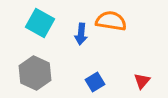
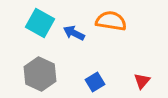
blue arrow: moved 7 px left, 1 px up; rotated 110 degrees clockwise
gray hexagon: moved 5 px right, 1 px down
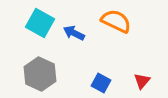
orange semicircle: moved 5 px right; rotated 16 degrees clockwise
blue square: moved 6 px right, 1 px down; rotated 30 degrees counterclockwise
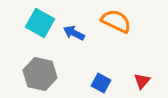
gray hexagon: rotated 12 degrees counterclockwise
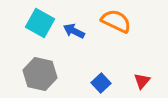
blue arrow: moved 2 px up
blue square: rotated 18 degrees clockwise
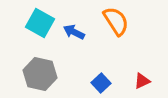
orange semicircle: rotated 32 degrees clockwise
blue arrow: moved 1 px down
red triangle: rotated 24 degrees clockwise
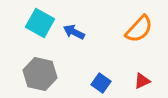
orange semicircle: moved 23 px right, 8 px down; rotated 76 degrees clockwise
blue square: rotated 12 degrees counterclockwise
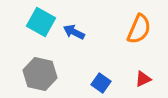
cyan square: moved 1 px right, 1 px up
orange semicircle: rotated 20 degrees counterclockwise
red triangle: moved 1 px right, 2 px up
